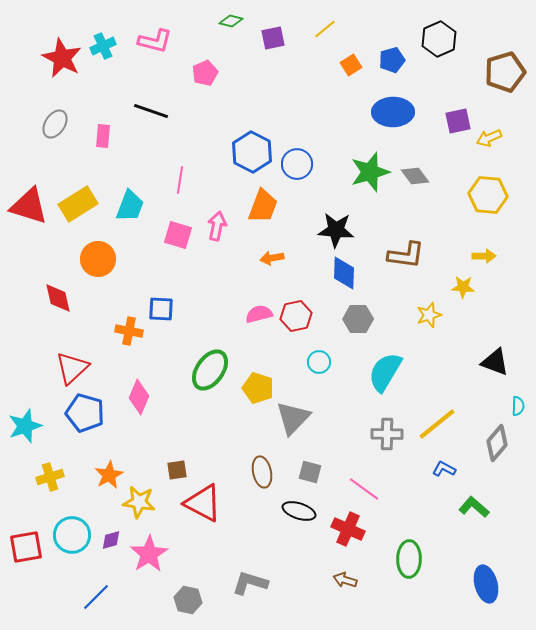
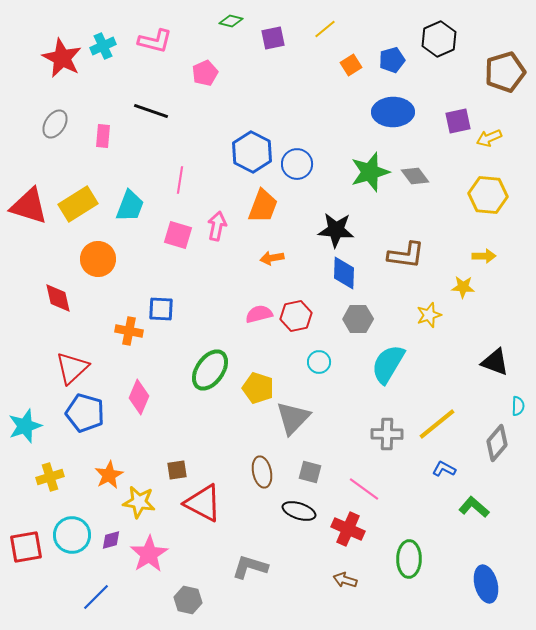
cyan semicircle at (385, 372): moved 3 px right, 8 px up
gray L-shape at (250, 583): moved 16 px up
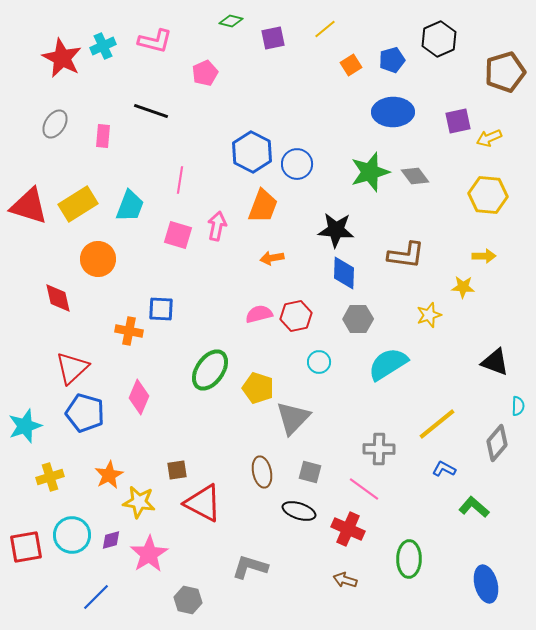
cyan semicircle at (388, 364): rotated 27 degrees clockwise
gray cross at (387, 434): moved 8 px left, 15 px down
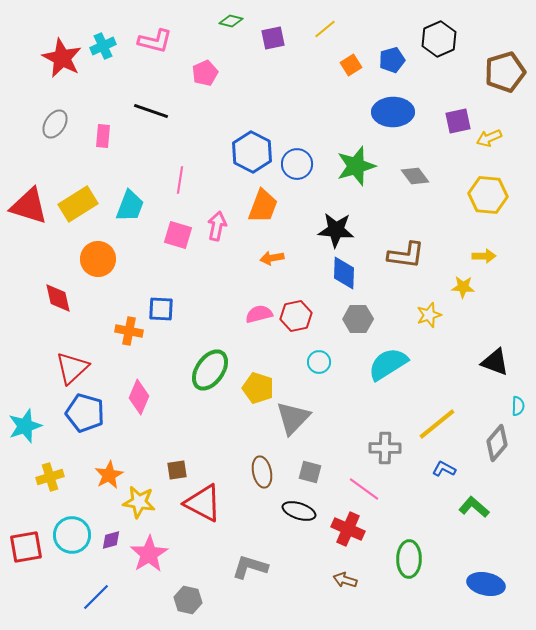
green star at (370, 172): moved 14 px left, 6 px up
gray cross at (379, 449): moved 6 px right, 1 px up
blue ellipse at (486, 584): rotated 63 degrees counterclockwise
